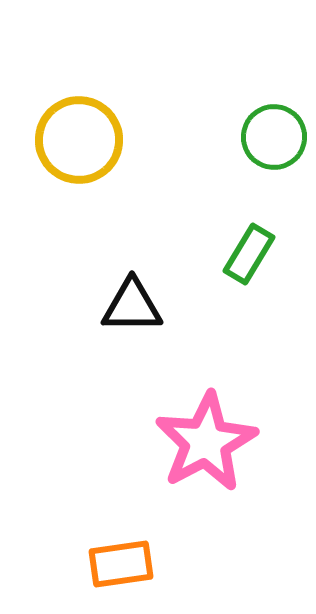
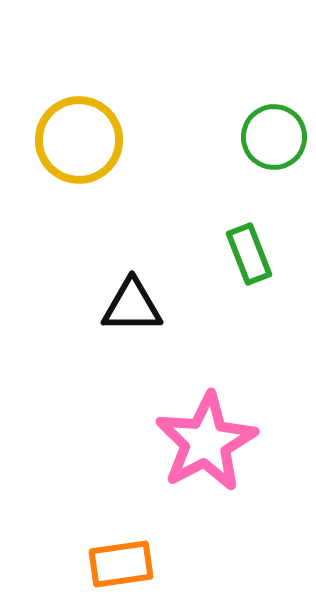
green rectangle: rotated 52 degrees counterclockwise
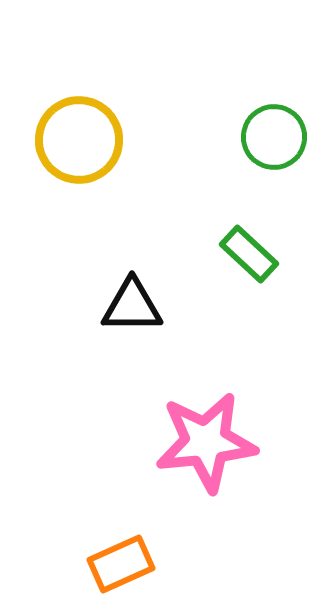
green rectangle: rotated 26 degrees counterclockwise
pink star: rotated 22 degrees clockwise
orange rectangle: rotated 16 degrees counterclockwise
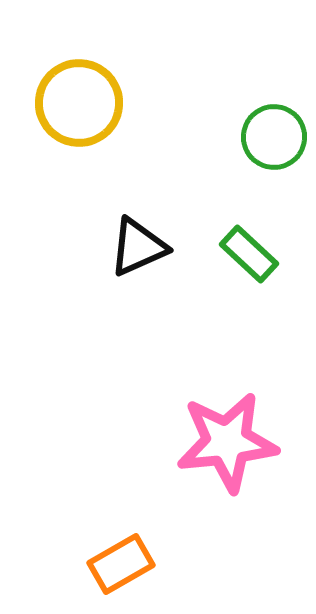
yellow circle: moved 37 px up
black triangle: moved 6 px right, 59 px up; rotated 24 degrees counterclockwise
pink star: moved 21 px right
orange rectangle: rotated 6 degrees counterclockwise
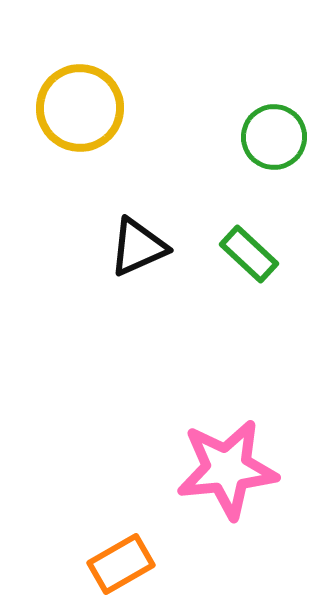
yellow circle: moved 1 px right, 5 px down
pink star: moved 27 px down
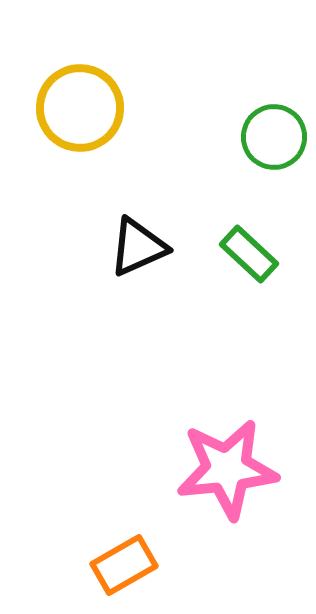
orange rectangle: moved 3 px right, 1 px down
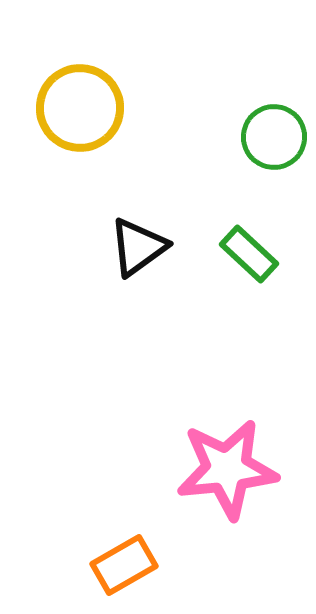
black triangle: rotated 12 degrees counterclockwise
